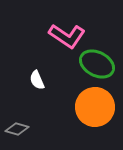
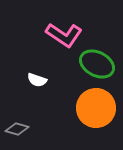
pink L-shape: moved 3 px left, 1 px up
white semicircle: rotated 48 degrees counterclockwise
orange circle: moved 1 px right, 1 px down
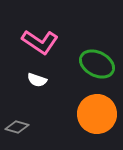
pink L-shape: moved 24 px left, 7 px down
orange circle: moved 1 px right, 6 px down
gray diamond: moved 2 px up
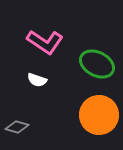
pink L-shape: moved 5 px right
orange circle: moved 2 px right, 1 px down
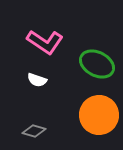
gray diamond: moved 17 px right, 4 px down
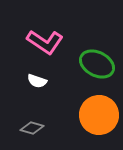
white semicircle: moved 1 px down
gray diamond: moved 2 px left, 3 px up
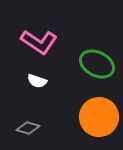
pink L-shape: moved 6 px left
orange circle: moved 2 px down
gray diamond: moved 4 px left
